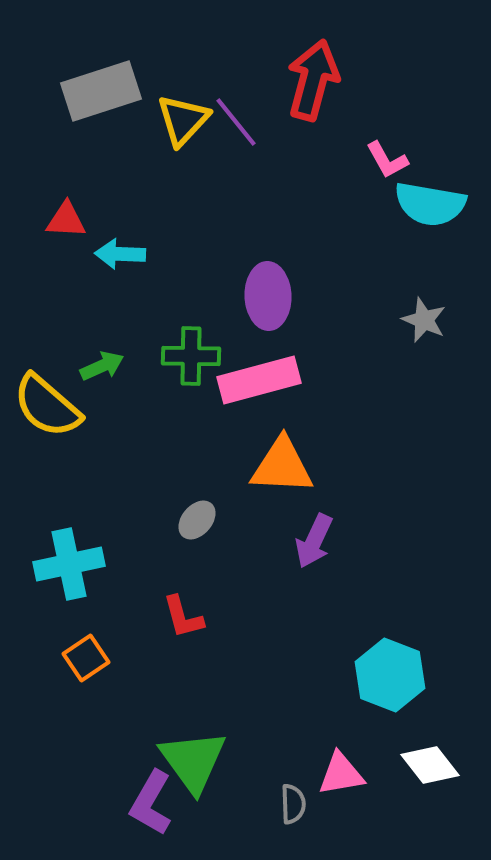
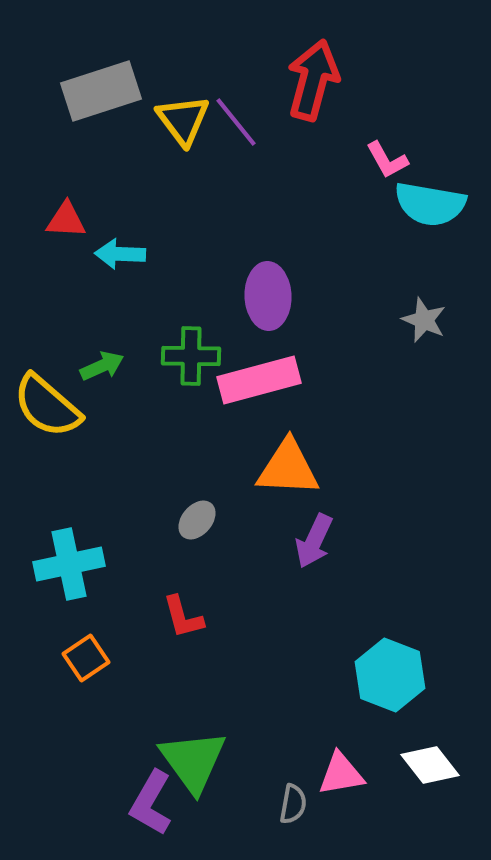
yellow triangle: rotated 20 degrees counterclockwise
orange triangle: moved 6 px right, 2 px down
gray semicircle: rotated 12 degrees clockwise
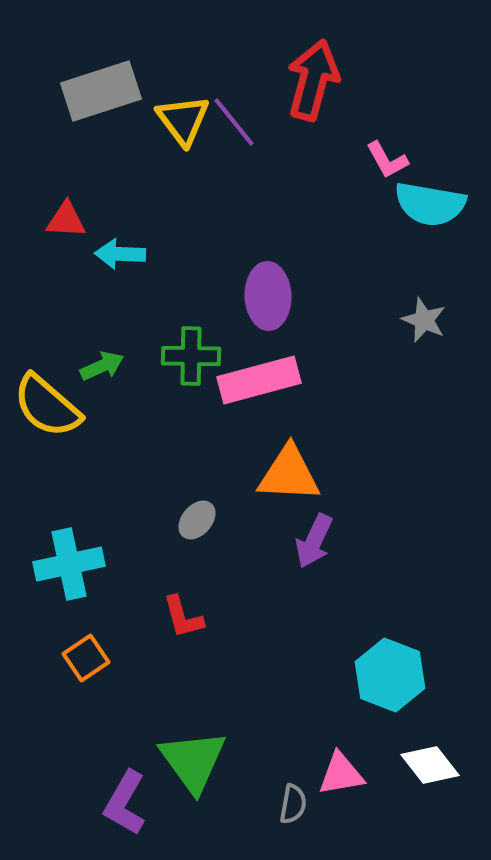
purple line: moved 2 px left
orange triangle: moved 1 px right, 6 px down
purple L-shape: moved 26 px left
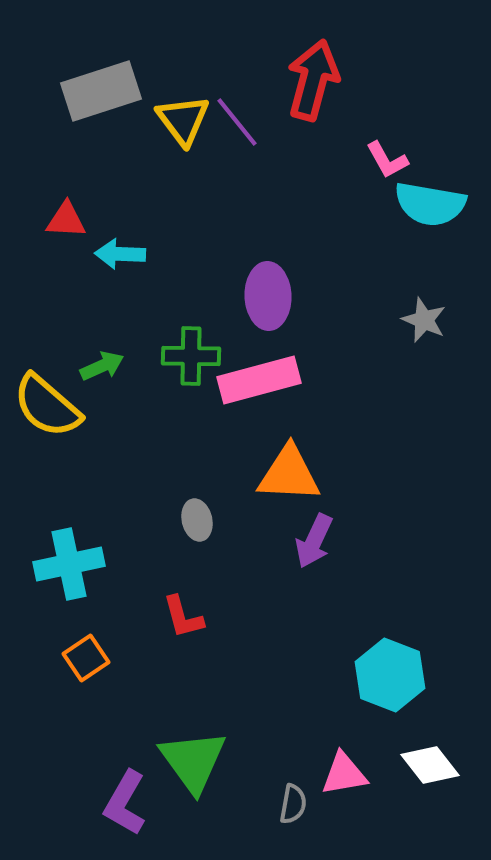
purple line: moved 3 px right
gray ellipse: rotated 54 degrees counterclockwise
pink triangle: moved 3 px right
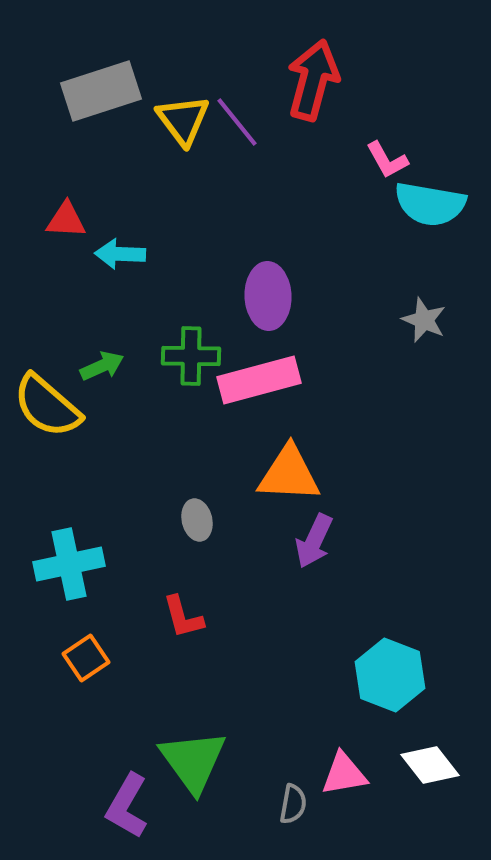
purple L-shape: moved 2 px right, 3 px down
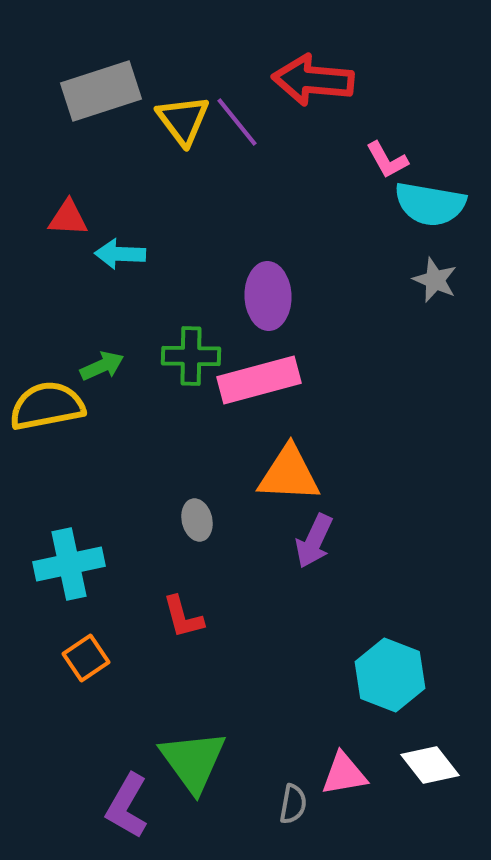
red arrow: rotated 100 degrees counterclockwise
red triangle: moved 2 px right, 2 px up
gray star: moved 11 px right, 40 px up
yellow semicircle: rotated 128 degrees clockwise
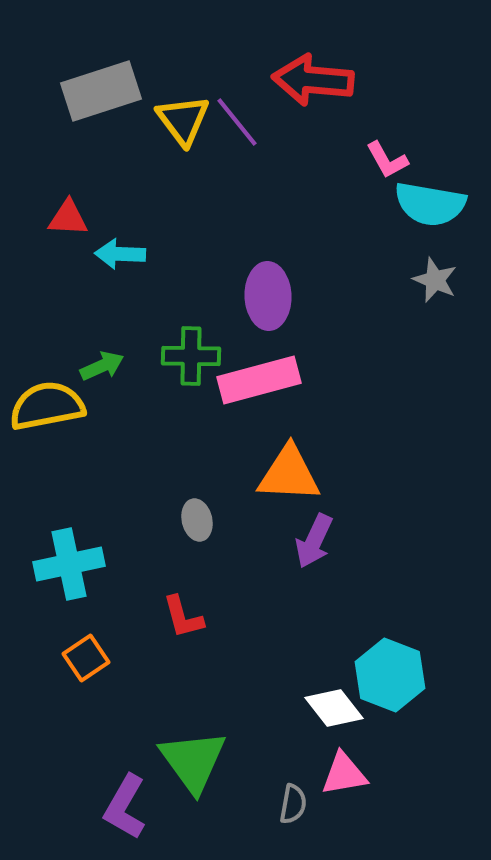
white diamond: moved 96 px left, 57 px up
purple L-shape: moved 2 px left, 1 px down
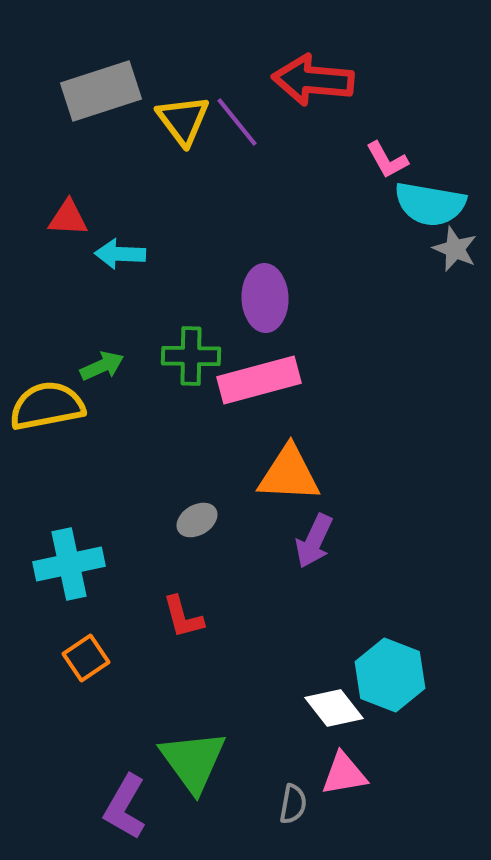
gray star: moved 20 px right, 31 px up
purple ellipse: moved 3 px left, 2 px down
gray ellipse: rotated 72 degrees clockwise
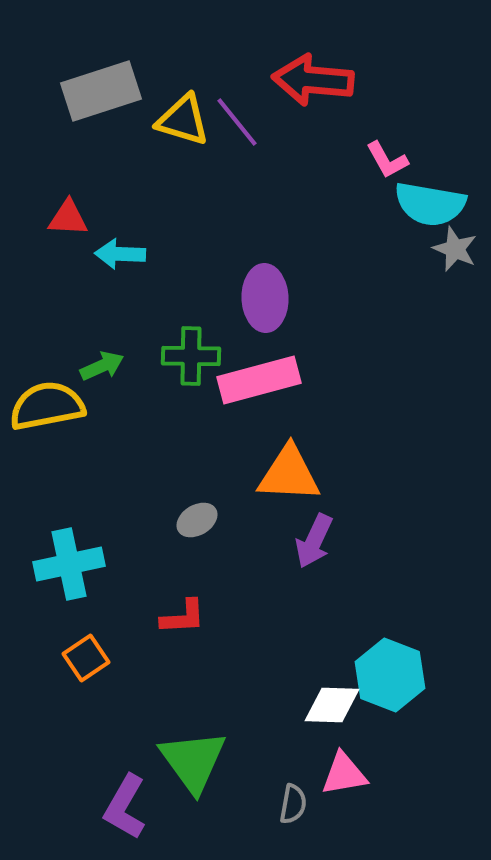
yellow triangle: rotated 36 degrees counterclockwise
red L-shape: rotated 78 degrees counterclockwise
white diamond: moved 2 px left, 3 px up; rotated 50 degrees counterclockwise
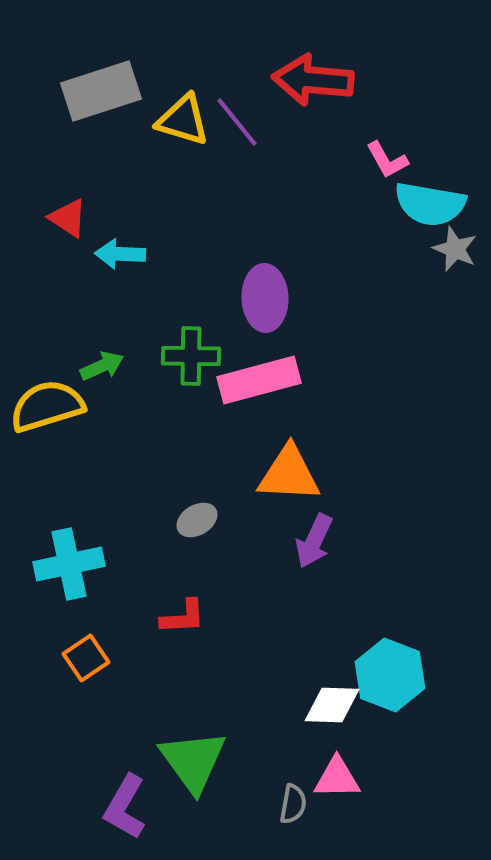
red triangle: rotated 30 degrees clockwise
yellow semicircle: rotated 6 degrees counterclockwise
pink triangle: moved 7 px left, 4 px down; rotated 9 degrees clockwise
